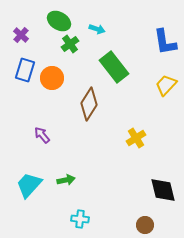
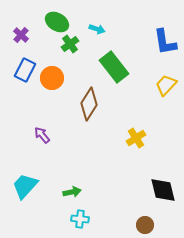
green ellipse: moved 2 px left, 1 px down
blue rectangle: rotated 10 degrees clockwise
green arrow: moved 6 px right, 12 px down
cyan trapezoid: moved 4 px left, 1 px down
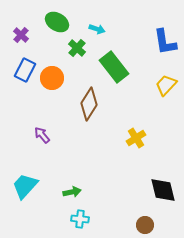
green cross: moved 7 px right, 4 px down; rotated 12 degrees counterclockwise
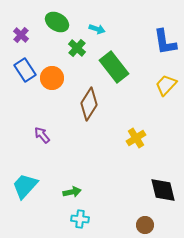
blue rectangle: rotated 60 degrees counterclockwise
